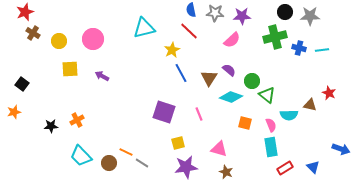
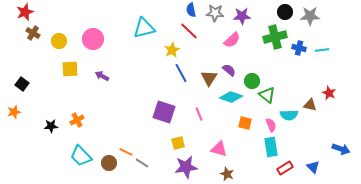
brown star at (226, 172): moved 1 px right, 2 px down
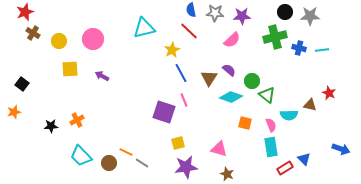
pink line at (199, 114): moved 15 px left, 14 px up
blue triangle at (313, 167): moved 9 px left, 8 px up
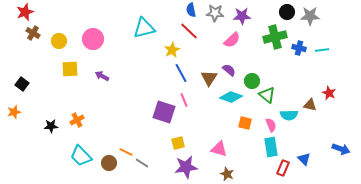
black circle at (285, 12): moved 2 px right
red rectangle at (285, 168): moved 2 px left; rotated 35 degrees counterclockwise
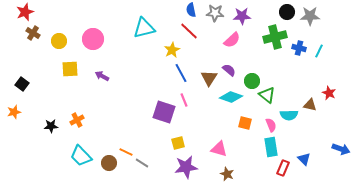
cyan line at (322, 50): moved 3 px left, 1 px down; rotated 56 degrees counterclockwise
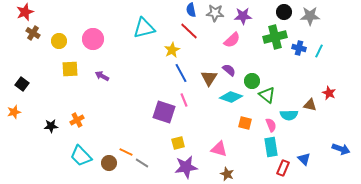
black circle at (287, 12): moved 3 px left
purple star at (242, 16): moved 1 px right
